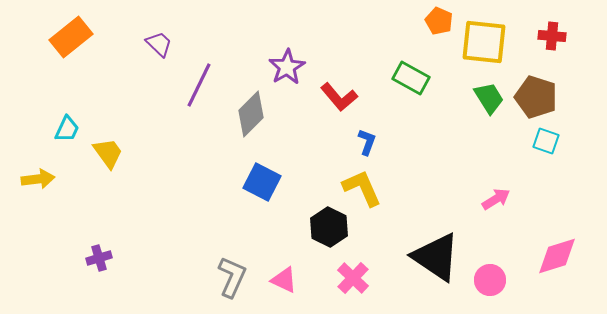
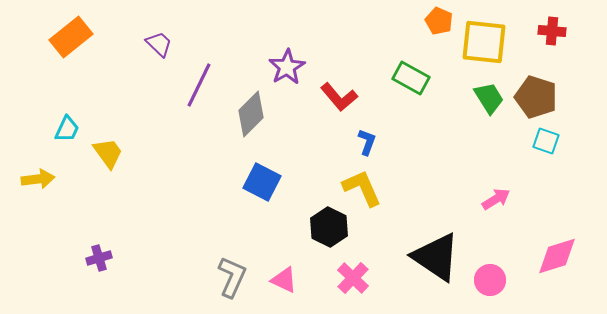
red cross: moved 5 px up
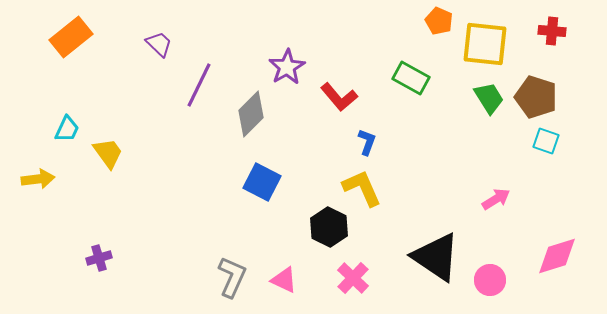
yellow square: moved 1 px right, 2 px down
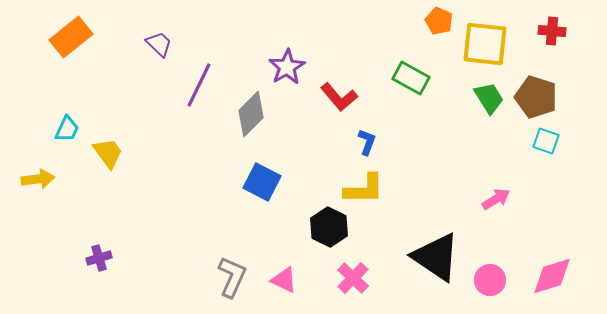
yellow L-shape: moved 2 px right, 1 px down; rotated 114 degrees clockwise
pink diamond: moved 5 px left, 20 px down
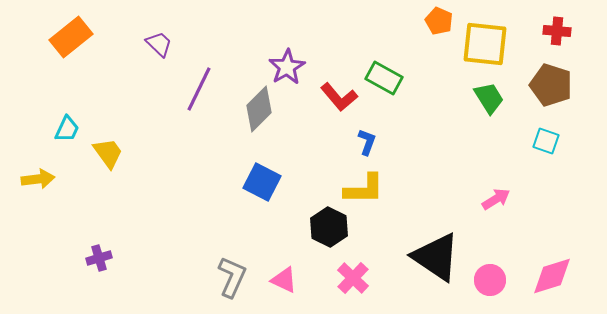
red cross: moved 5 px right
green rectangle: moved 27 px left
purple line: moved 4 px down
brown pentagon: moved 15 px right, 12 px up
gray diamond: moved 8 px right, 5 px up
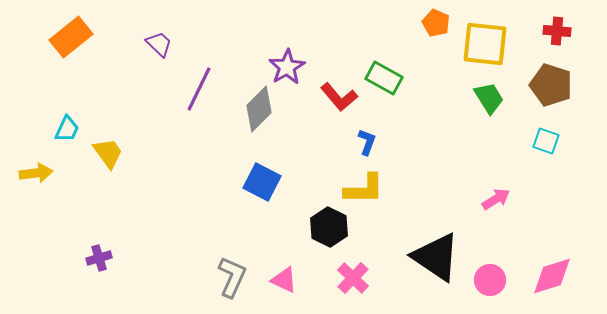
orange pentagon: moved 3 px left, 2 px down
yellow arrow: moved 2 px left, 6 px up
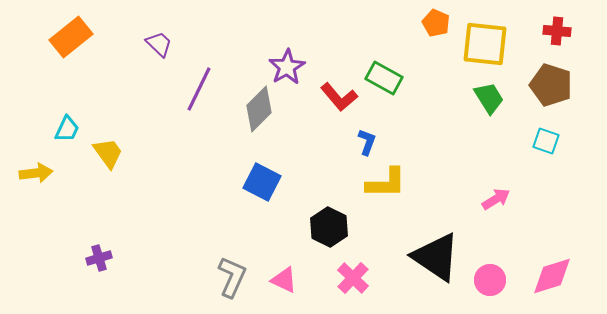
yellow L-shape: moved 22 px right, 6 px up
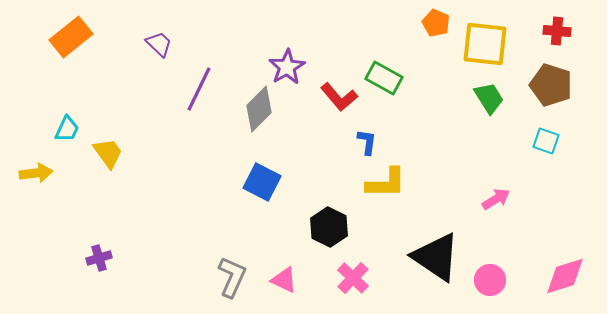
blue L-shape: rotated 12 degrees counterclockwise
pink diamond: moved 13 px right
